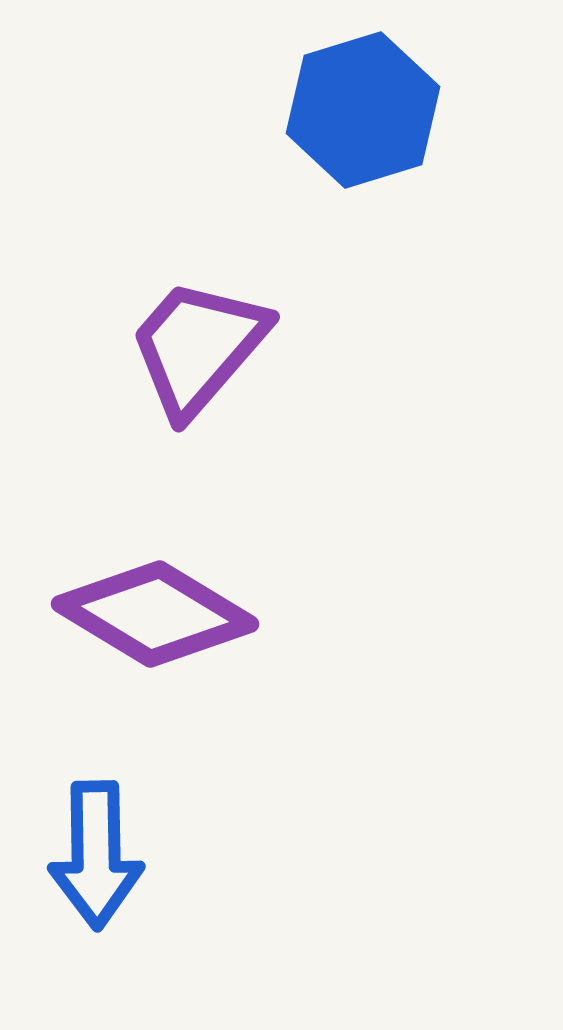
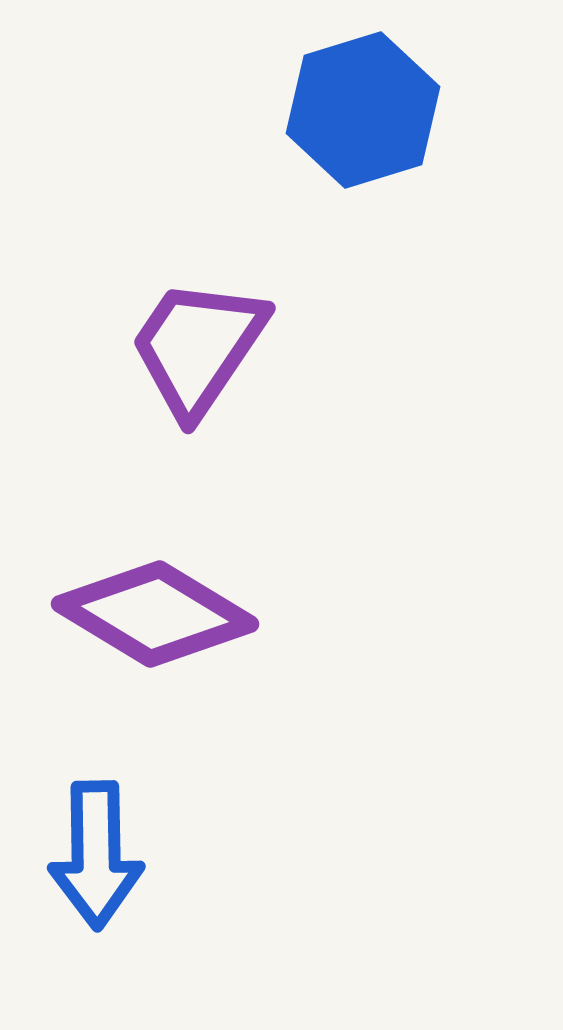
purple trapezoid: rotated 7 degrees counterclockwise
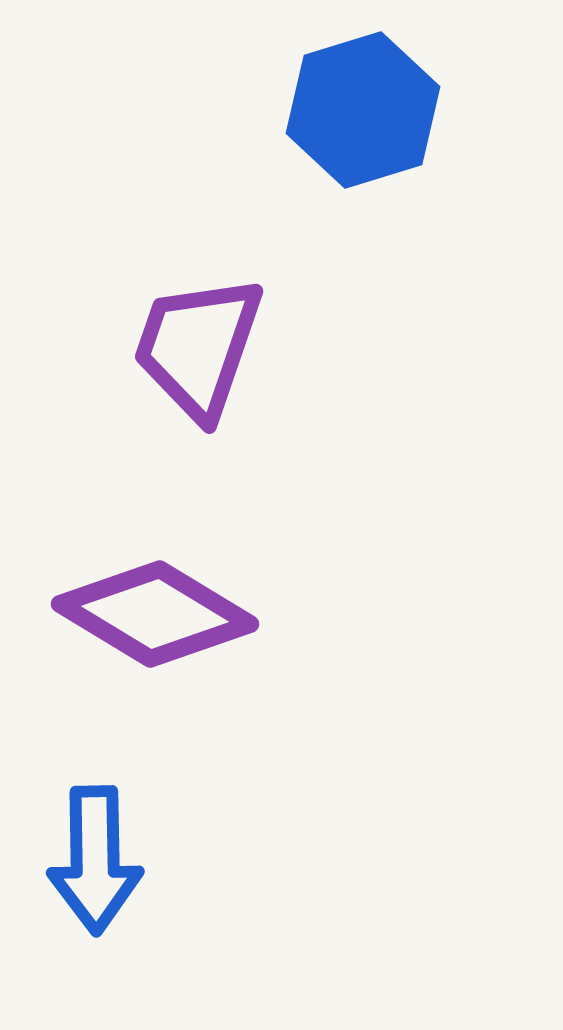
purple trapezoid: rotated 15 degrees counterclockwise
blue arrow: moved 1 px left, 5 px down
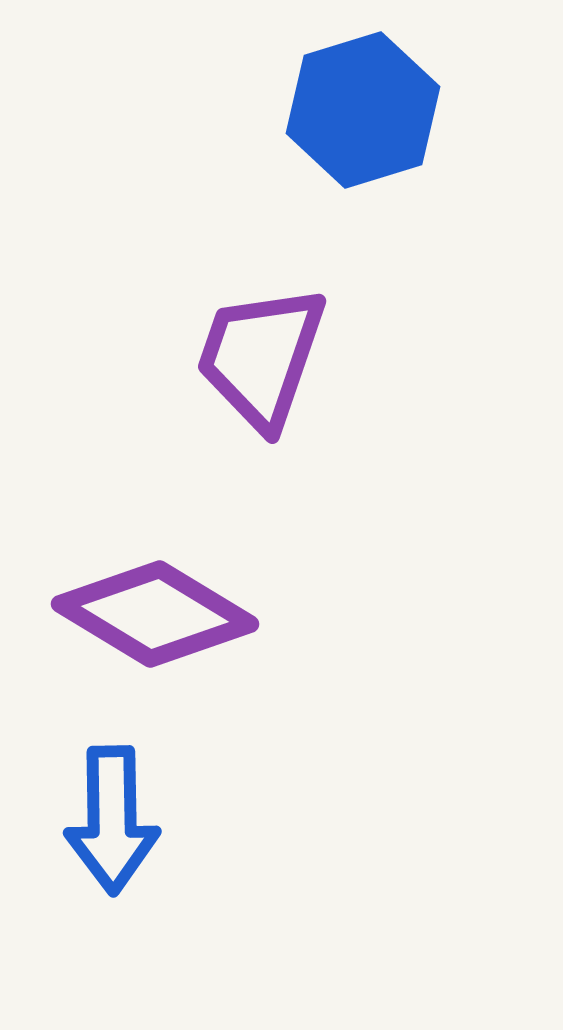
purple trapezoid: moved 63 px right, 10 px down
blue arrow: moved 17 px right, 40 px up
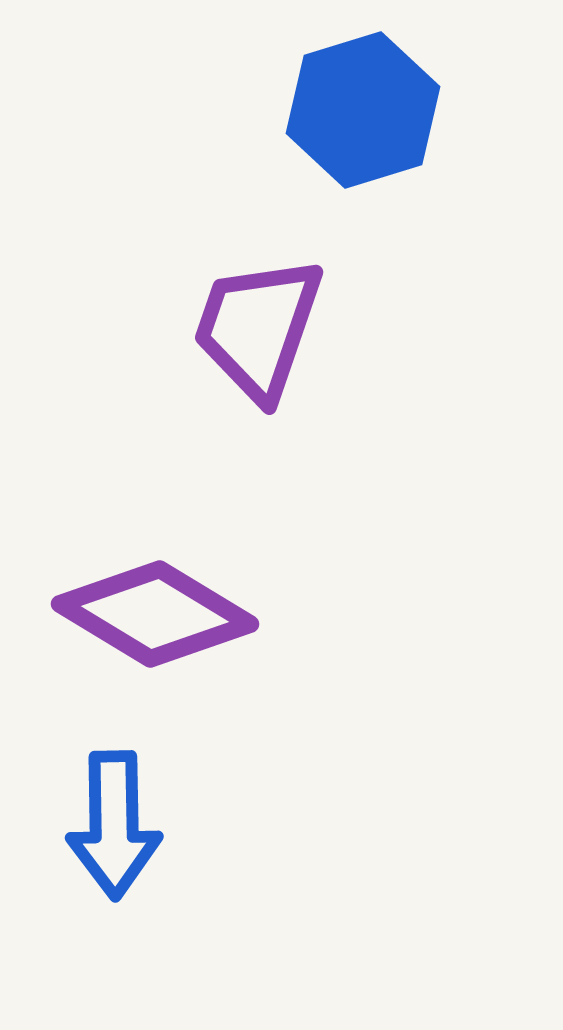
purple trapezoid: moved 3 px left, 29 px up
blue arrow: moved 2 px right, 5 px down
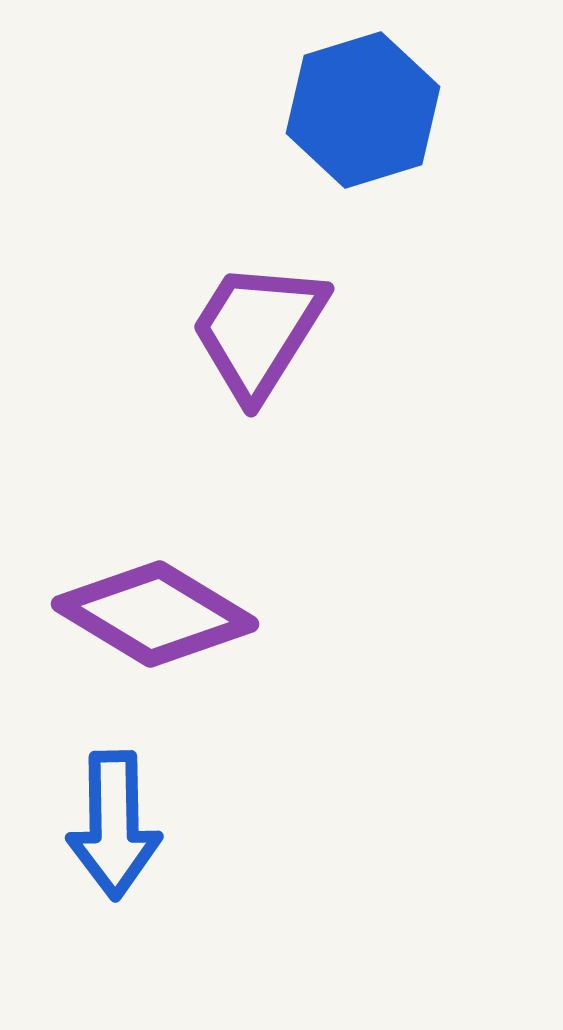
purple trapezoid: moved 2 px down; rotated 13 degrees clockwise
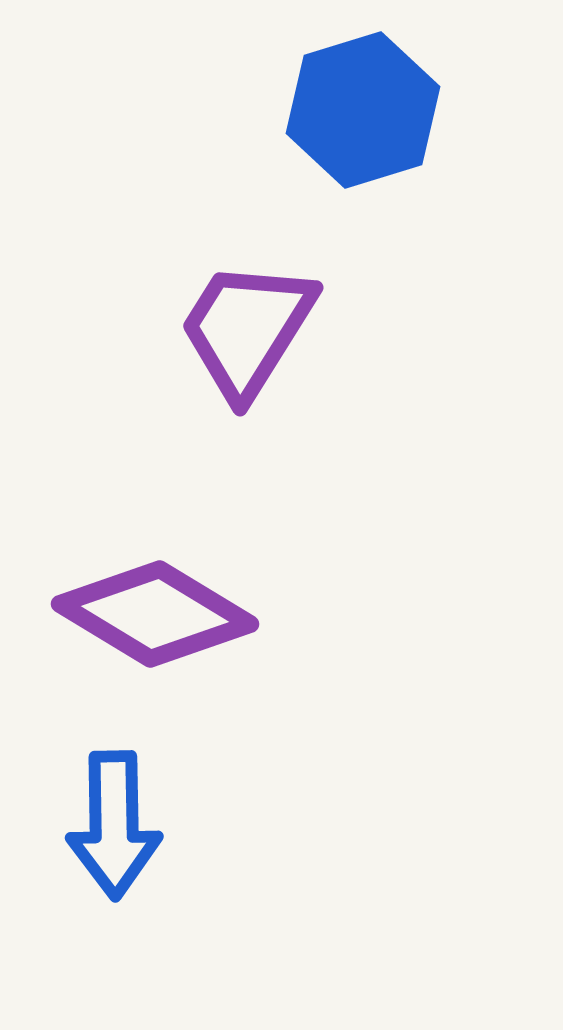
purple trapezoid: moved 11 px left, 1 px up
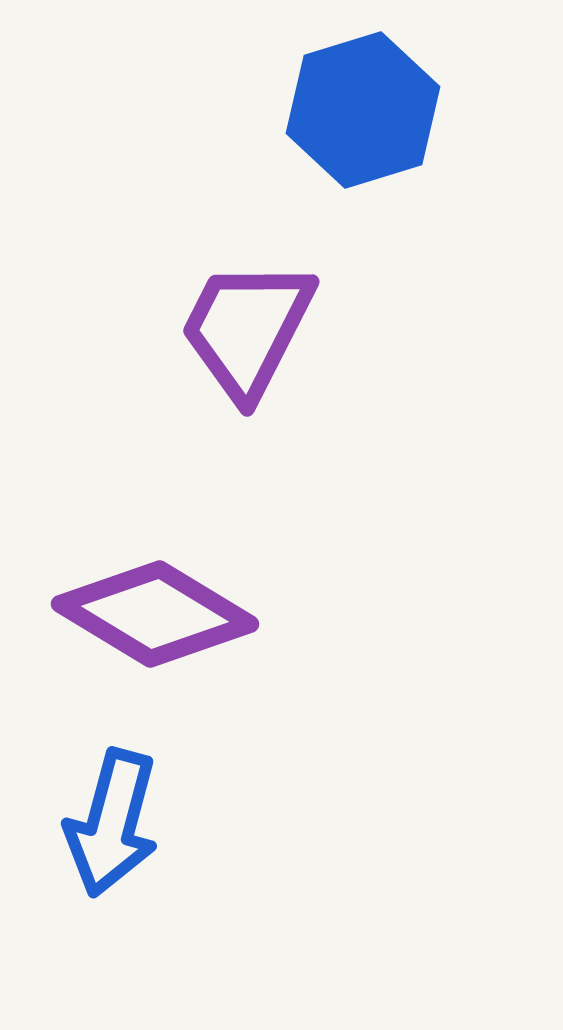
purple trapezoid: rotated 5 degrees counterclockwise
blue arrow: moved 2 px left, 2 px up; rotated 16 degrees clockwise
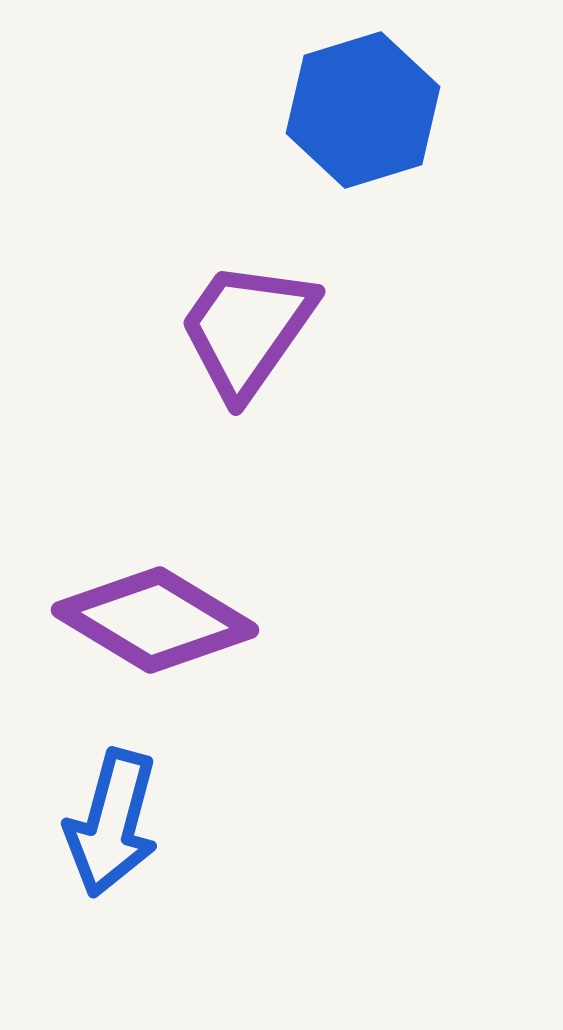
purple trapezoid: rotated 8 degrees clockwise
purple diamond: moved 6 px down
